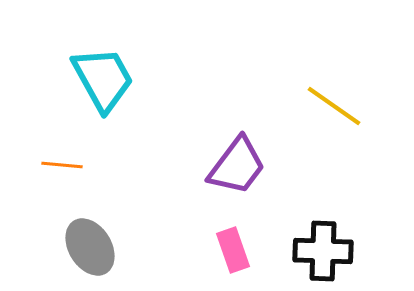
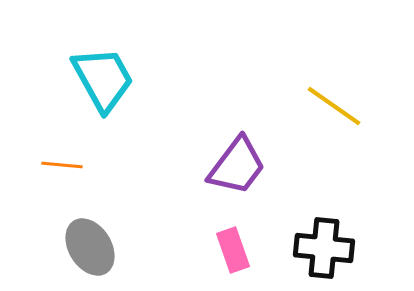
black cross: moved 1 px right, 3 px up; rotated 4 degrees clockwise
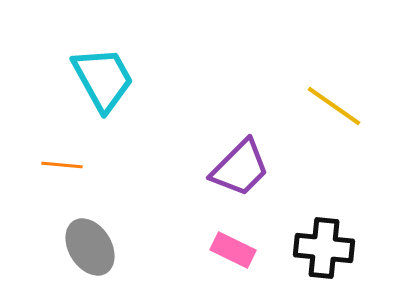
purple trapezoid: moved 3 px right, 2 px down; rotated 8 degrees clockwise
pink rectangle: rotated 45 degrees counterclockwise
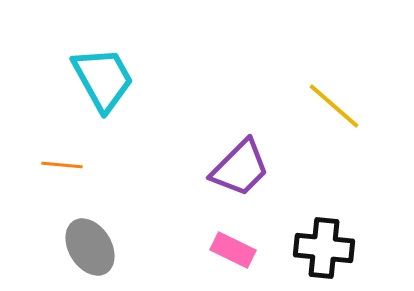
yellow line: rotated 6 degrees clockwise
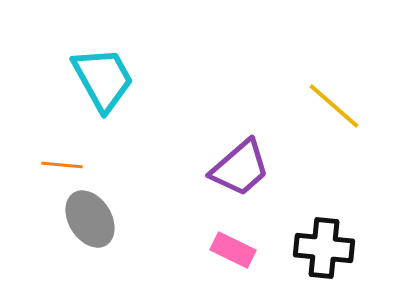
purple trapezoid: rotated 4 degrees clockwise
gray ellipse: moved 28 px up
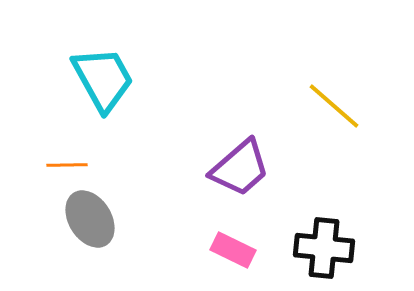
orange line: moved 5 px right; rotated 6 degrees counterclockwise
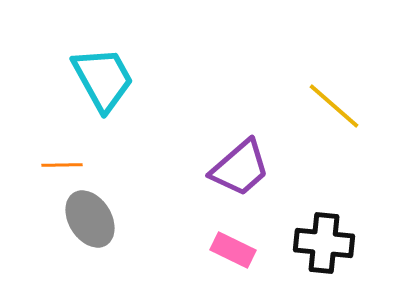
orange line: moved 5 px left
black cross: moved 5 px up
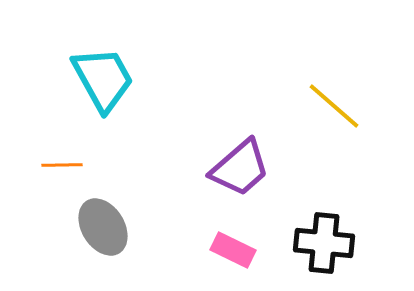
gray ellipse: moved 13 px right, 8 px down
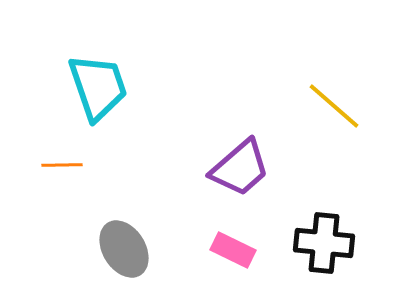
cyan trapezoid: moved 5 px left, 8 px down; rotated 10 degrees clockwise
gray ellipse: moved 21 px right, 22 px down
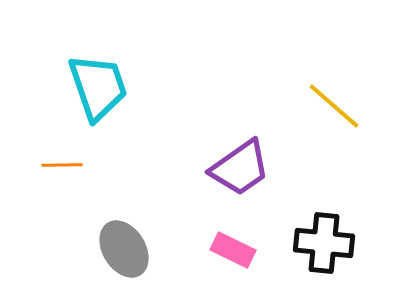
purple trapezoid: rotated 6 degrees clockwise
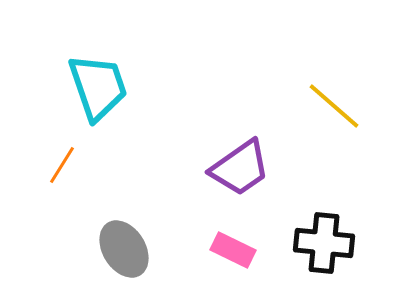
orange line: rotated 57 degrees counterclockwise
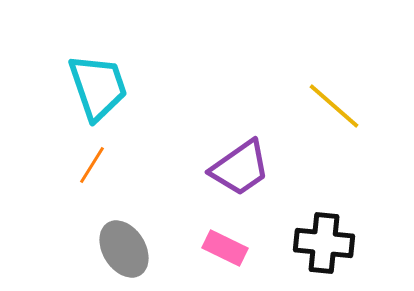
orange line: moved 30 px right
pink rectangle: moved 8 px left, 2 px up
